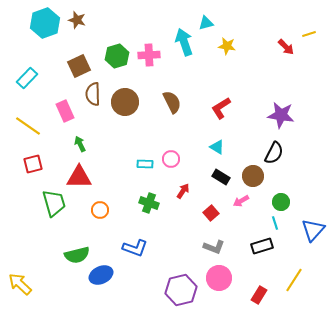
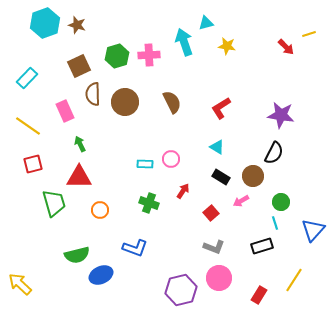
brown star at (77, 20): moved 5 px down
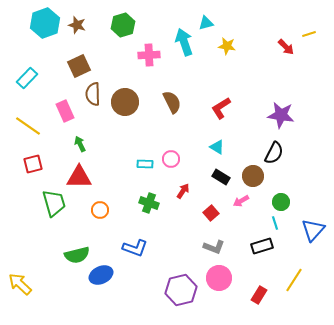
green hexagon at (117, 56): moved 6 px right, 31 px up
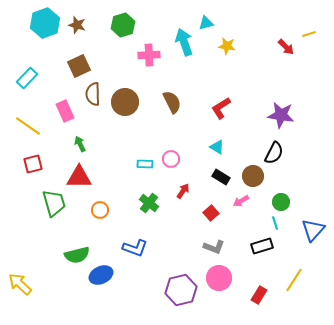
green cross at (149, 203): rotated 18 degrees clockwise
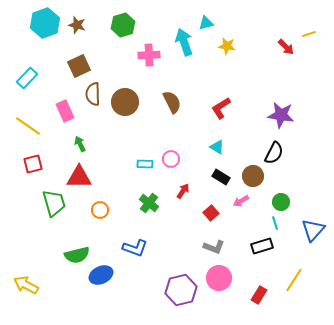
yellow arrow at (20, 284): moved 6 px right, 1 px down; rotated 15 degrees counterclockwise
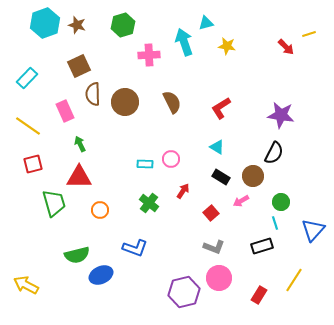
purple hexagon at (181, 290): moved 3 px right, 2 px down
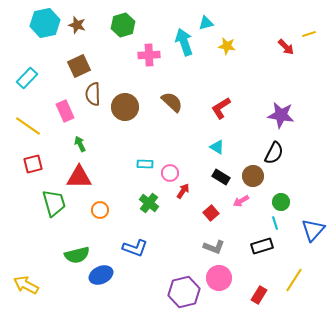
cyan hexagon at (45, 23): rotated 8 degrees clockwise
brown circle at (125, 102): moved 5 px down
brown semicircle at (172, 102): rotated 20 degrees counterclockwise
pink circle at (171, 159): moved 1 px left, 14 px down
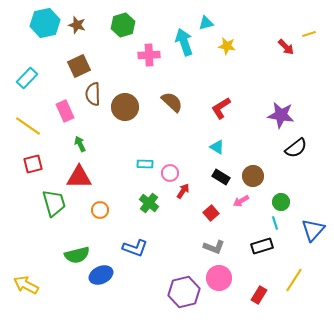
black semicircle at (274, 153): moved 22 px right, 5 px up; rotated 25 degrees clockwise
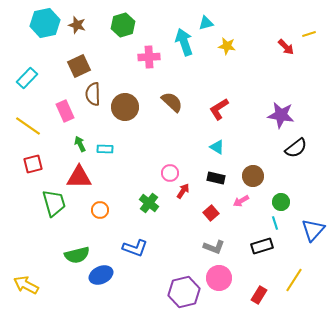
pink cross at (149, 55): moved 2 px down
red L-shape at (221, 108): moved 2 px left, 1 px down
cyan rectangle at (145, 164): moved 40 px left, 15 px up
black rectangle at (221, 177): moved 5 px left, 1 px down; rotated 18 degrees counterclockwise
